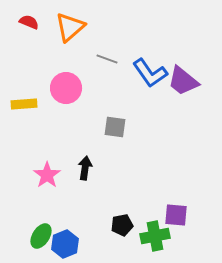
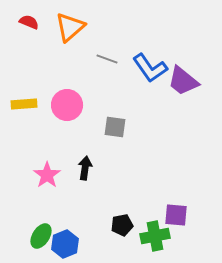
blue L-shape: moved 5 px up
pink circle: moved 1 px right, 17 px down
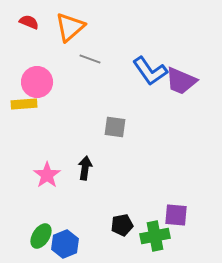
gray line: moved 17 px left
blue L-shape: moved 3 px down
purple trapezoid: moved 2 px left; rotated 16 degrees counterclockwise
pink circle: moved 30 px left, 23 px up
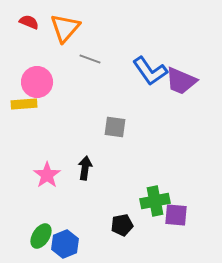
orange triangle: moved 5 px left, 1 px down; rotated 8 degrees counterclockwise
green cross: moved 35 px up
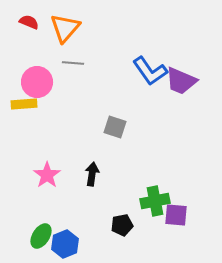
gray line: moved 17 px left, 4 px down; rotated 15 degrees counterclockwise
gray square: rotated 10 degrees clockwise
black arrow: moved 7 px right, 6 px down
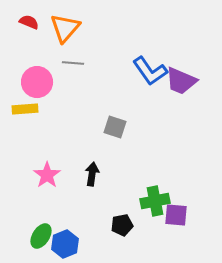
yellow rectangle: moved 1 px right, 5 px down
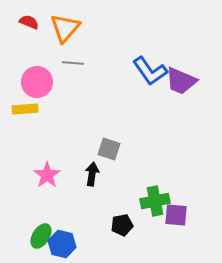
gray square: moved 6 px left, 22 px down
blue hexagon: moved 3 px left; rotated 24 degrees counterclockwise
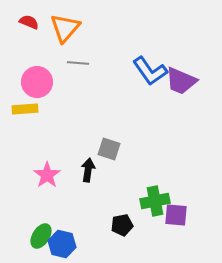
gray line: moved 5 px right
black arrow: moved 4 px left, 4 px up
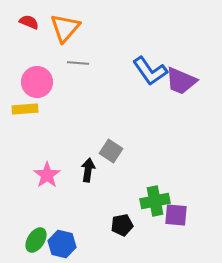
gray square: moved 2 px right, 2 px down; rotated 15 degrees clockwise
green ellipse: moved 5 px left, 4 px down
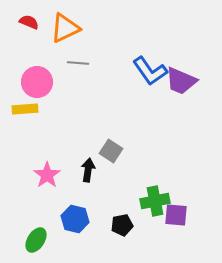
orange triangle: rotated 24 degrees clockwise
blue hexagon: moved 13 px right, 25 px up
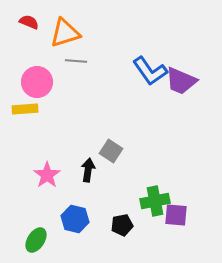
orange triangle: moved 5 px down; rotated 8 degrees clockwise
gray line: moved 2 px left, 2 px up
